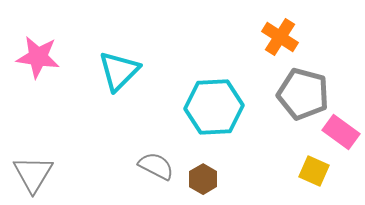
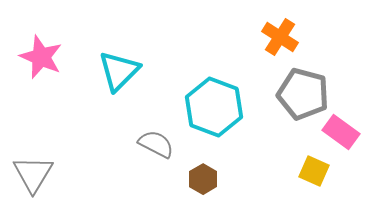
pink star: moved 3 px right; rotated 15 degrees clockwise
cyan hexagon: rotated 24 degrees clockwise
gray semicircle: moved 22 px up
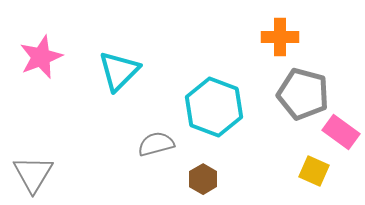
orange cross: rotated 33 degrees counterclockwise
pink star: rotated 27 degrees clockwise
gray semicircle: rotated 42 degrees counterclockwise
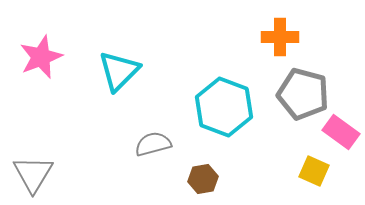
cyan hexagon: moved 10 px right
gray semicircle: moved 3 px left
brown hexagon: rotated 20 degrees clockwise
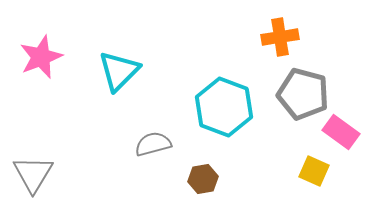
orange cross: rotated 9 degrees counterclockwise
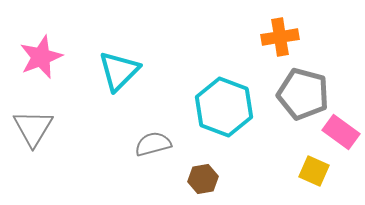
gray triangle: moved 46 px up
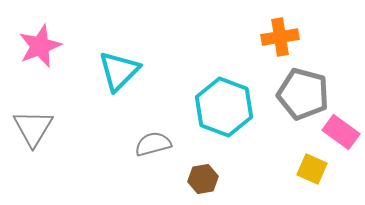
pink star: moved 1 px left, 11 px up
yellow square: moved 2 px left, 2 px up
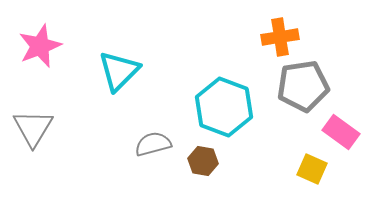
gray pentagon: moved 8 px up; rotated 24 degrees counterclockwise
brown hexagon: moved 18 px up; rotated 20 degrees clockwise
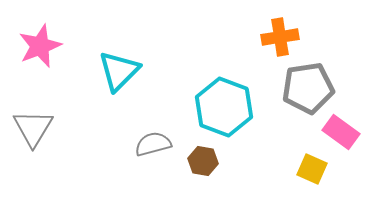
gray pentagon: moved 5 px right, 2 px down
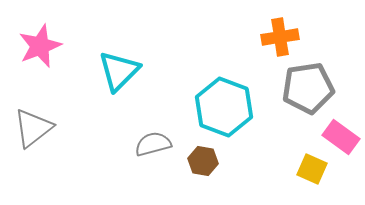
gray triangle: rotated 21 degrees clockwise
pink rectangle: moved 5 px down
